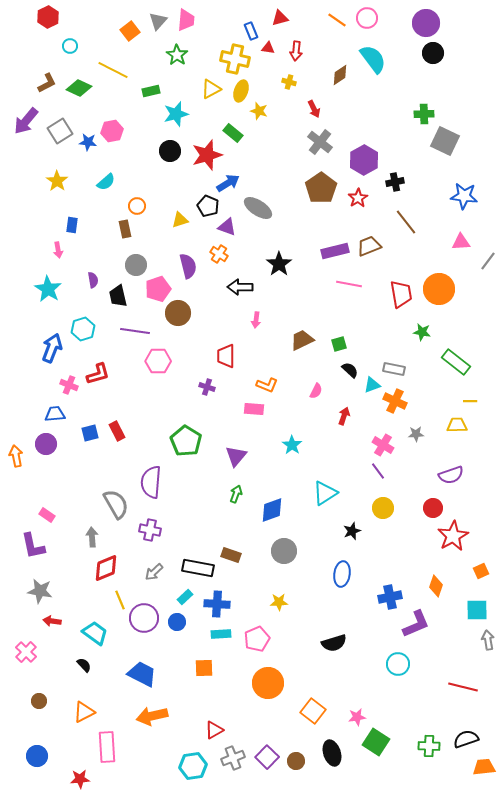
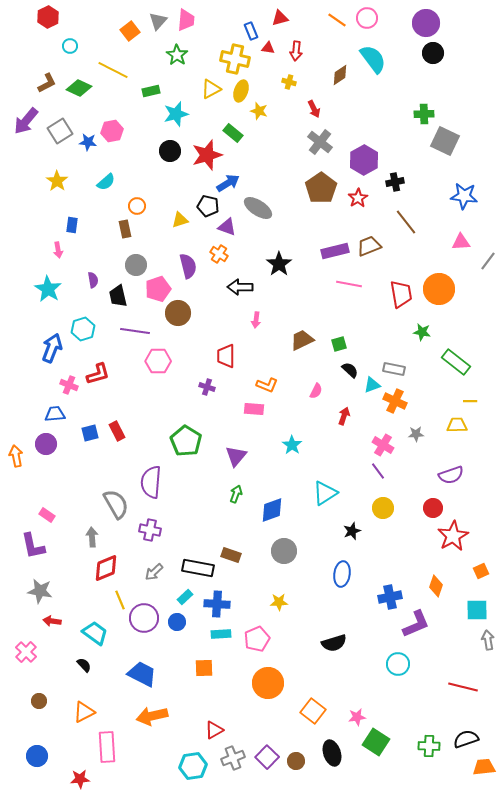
black pentagon at (208, 206): rotated 10 degrees counterclockwise
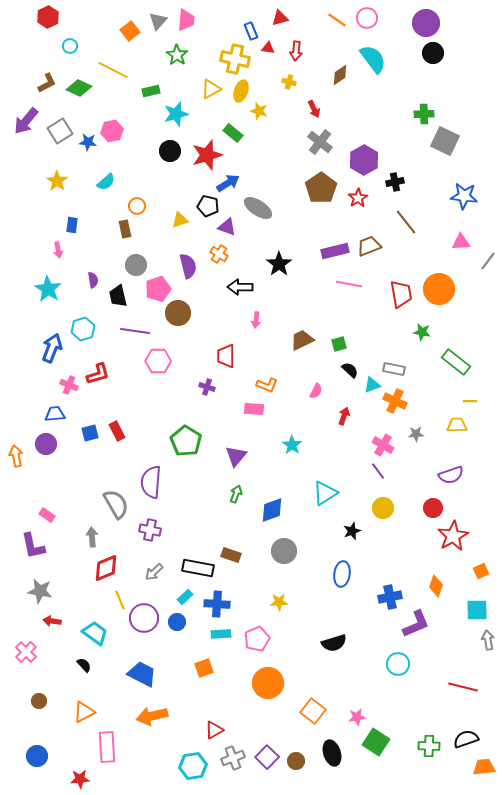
orange square at (204, 668): rotated 18 degrees counterclockwise
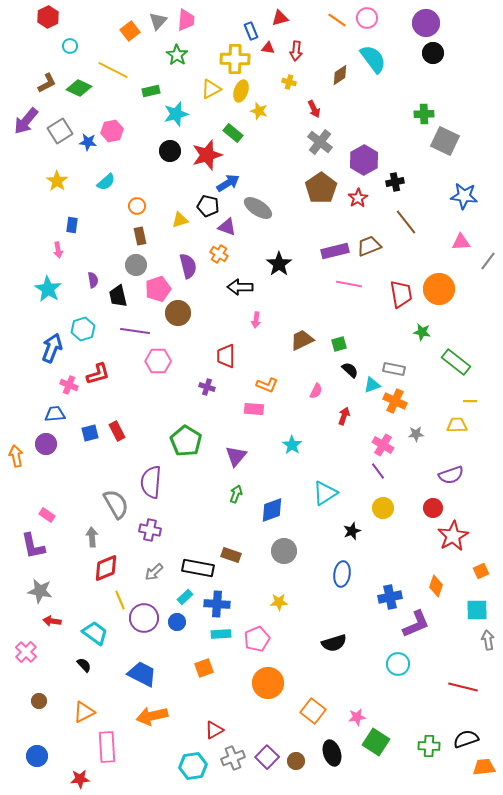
yellow cross at (235, 59): rotated 12 degrees counterclockwise
brown rectangle at (125, 229): moved 15 px right, 7 px down
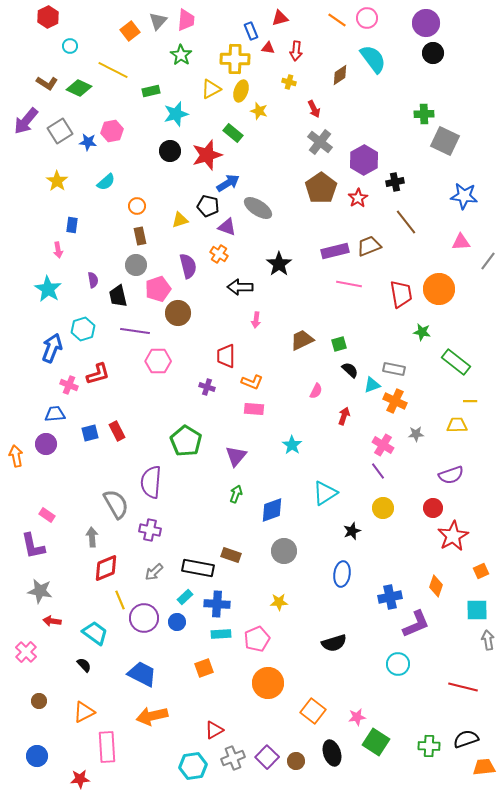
green star at (177, 55): moved 4 px right
brown L-shape at (47, 83): rotated 60 degrees clockwise
orange L-shape at (267, 385): moved 15 px left, 3 px up
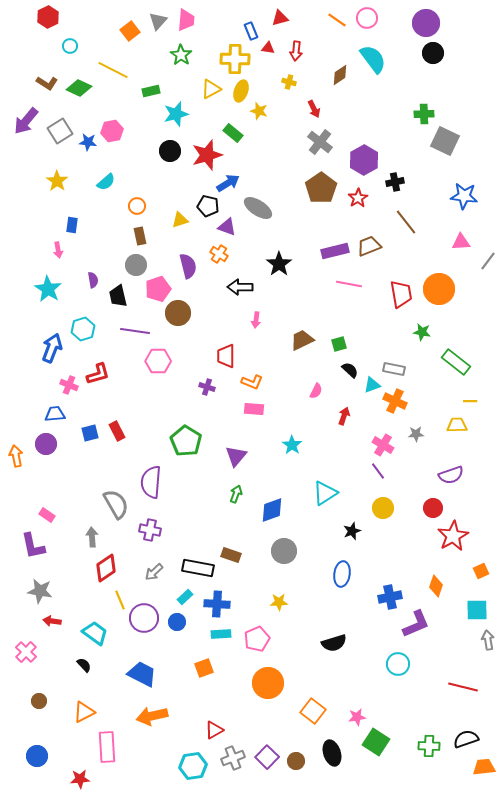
red diamond at (106, 568): rotated 12 degrees counterclockwise
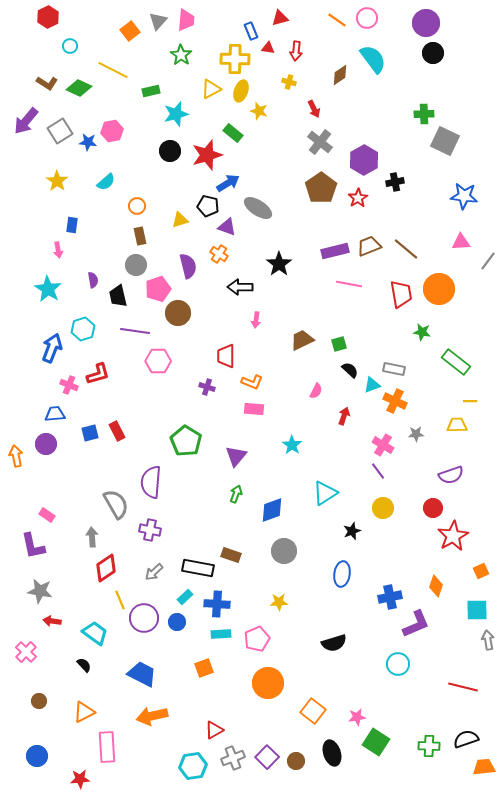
brown line at (406, 222): moved 27 px down; rotated 12 degrees counterclockwise
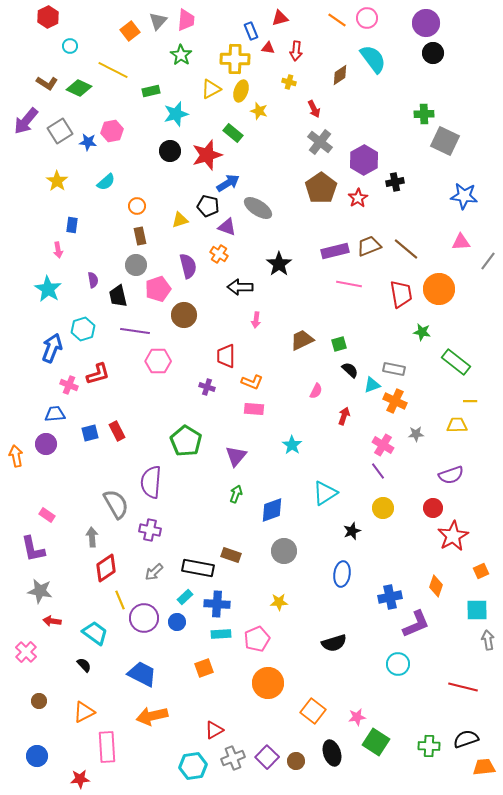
brown circle at (178, 313): moved 6 px right, 2 px down
purple L-shape at (33, 546): moved 3 px down
